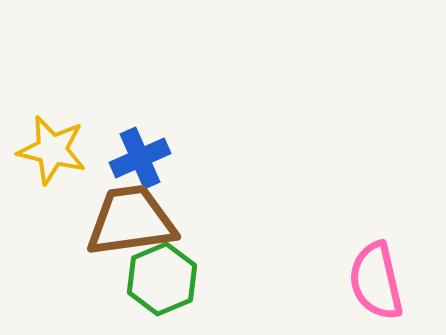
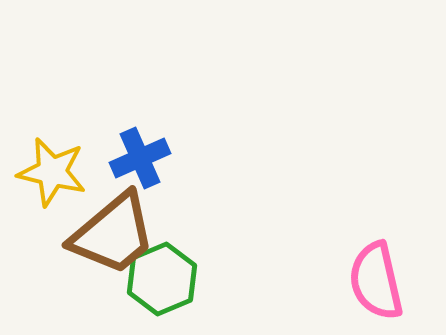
yellow star: moved 22 px down
brown trapezoid: moved 18 px left, 13 px down; rotated 148 degrees clockwise
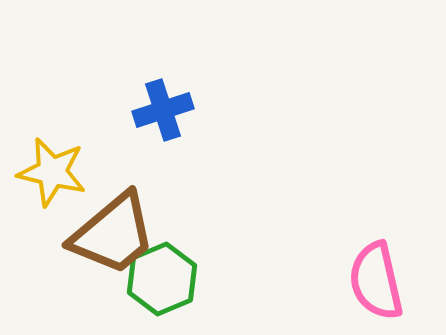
blue cross: moved 23 px right, 48 px up; rotated 6 degrees clockwise
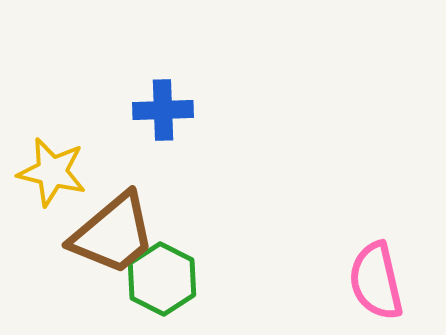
blue cross: rotated 16 degrees clockwise
green hexagon: rotated 10 degrees counterclockwise
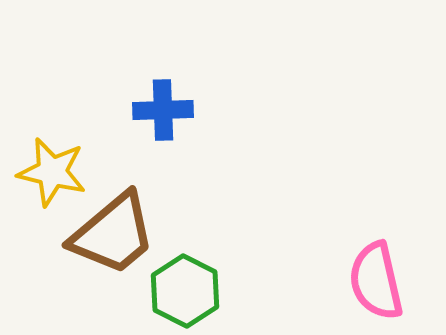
green hexagon: moved 23 px right, 12 px down
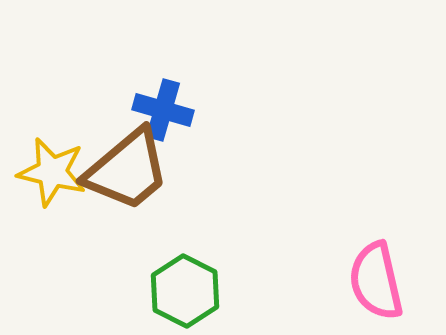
blue cross: rotated 18 degrees clockwise
brown trapezoid: moved 14 px right, 64 px up
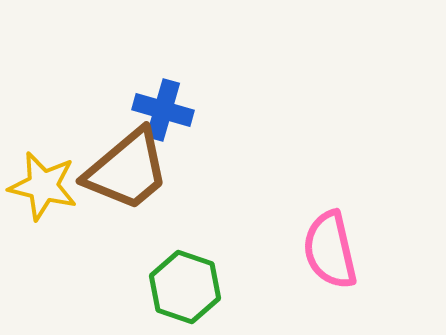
yellow star: moved 9 px left, 14 px down
pink semicircle: moved 46 px left, 31 px up
green hexagon: moved 4 px up; rotated 8 degrees counterclockwise
